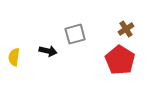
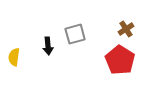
black arrow: moved 5 px up; rotated 72 degrees clockwise
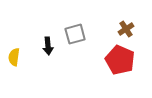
red pentagon: rotated 8 degrees counterclockwise
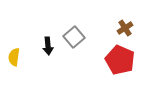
brown cross: moved 1 px left, 1 px up
gray square: moved 1 px left, 3 px down; rotated 25 degrees counterclockwise
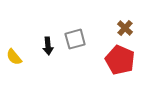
brown cross: rotated 14 degrees counterclockwise
gray square: moved 1 px right, 2 px down; rotated 25 degrees clockwise
yellow semicircle: rotated 48 degrees counterclockwise
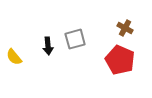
brown cross: rotated 14 degrees counterclockwise
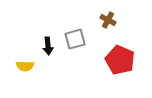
brown cross: moved 17 px left, 8 px up
yellow semicircle: moved 11 px right, 9 px down; rotated 48 degrees counterclockwise
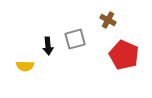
red pentagon: moved 4 px right, 5 px up
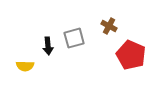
brown cross: moved 1 px right, 6 px down
gray square: moved 1 px left, 1 px up
red pentagon: moved 7 px right
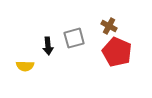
red pentagon: moved 14 px left, 3 px up
